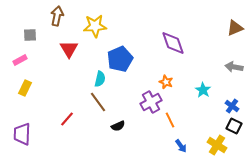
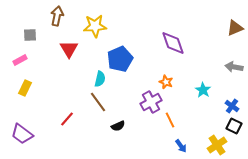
purple trapezoid: rotated 55 degrees counterclockwise
yellow cross: rotated 24 degrees clockwise
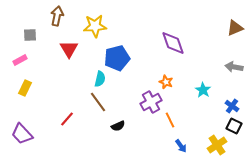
blue pentagon: moved 3 px left, 1 px up; rotated 10 degrees clockwise
purple trapezoid: rotated 10 degrees clockwise
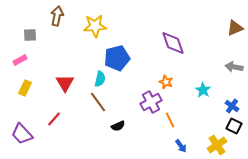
red triangle: moved 4 px left, 34 px down
red line: moved 13 px left
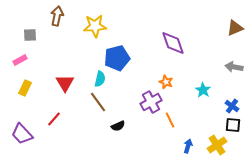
black square: moved 1 px left, 1 px up; rotated 21 degrees counterclockwise
blue arrow: moved 7 px right; rotated 128 degrees counterclockwise
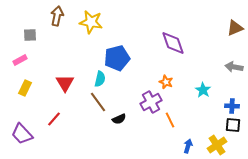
yellow star: moved 4 px left, 4 px up; rotated 15 degrees clockwise
blue cross: rotated 32 degrees counterclockwise
black semicircle: moved 1 px right, 7 px up
